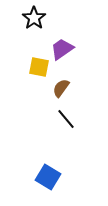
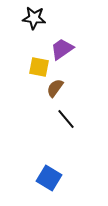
black star: rotated 30 degrees counterclockwise
brown semicircle: moved 6 px left
blue square: moved 1 px right, 1 px down
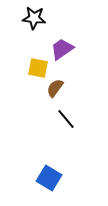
yellow square: moved 1 px left, 1 px down
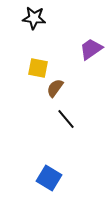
purple trapezoid: moved 29 px right
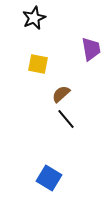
black star: rotated 30 degrees counterclockwise
purple trapezoid: rotated 115 degrees clockwise
yellow square: moved 4 px up
brown semicircle: moved 6 px right, 6 px down; rotated 12 degrees clockwise
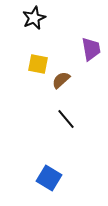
brown semicircle: moved 14 px up
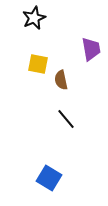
brown semicircle: rotated 60 degrees counterclockwise
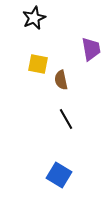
black line: rotated 10 degrees clockwise
blue square: moved 10 px right, 3 px up
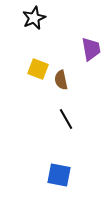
yellow square: moved 5 px down; rotated 10 degrees clockwise
blue square: rotated 20 degrees counterclockwise
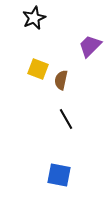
purple trapezoid: moved 1 px left, 3 px up; rotated 125 degrees counterclockwise
brown semicircle: rotated 24 degrees clockwise
